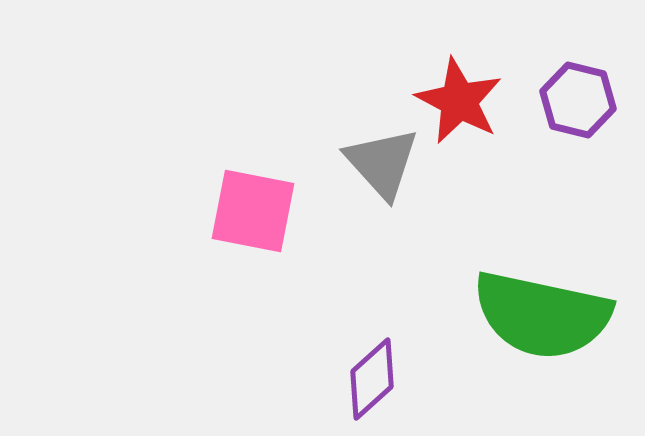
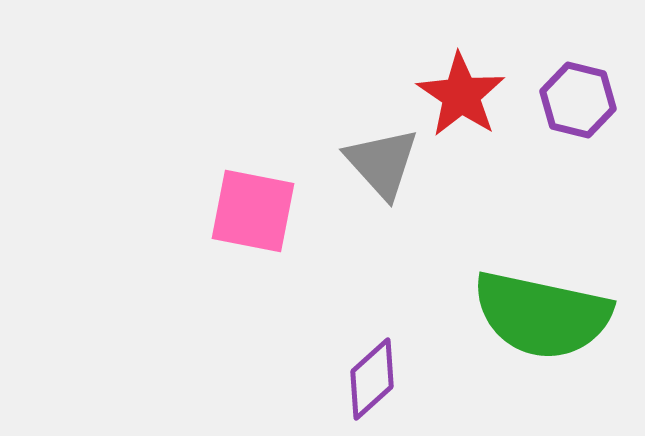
red star: moved 2 px right, 6 px up; rotated 6 degrees clockwise
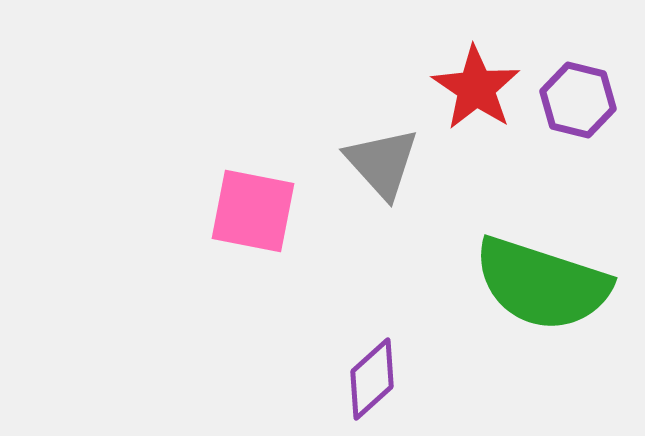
red star: moved 15 px right, 7 px up
green semicircle: moved 31 px up; rotated 6 degrees clockwise
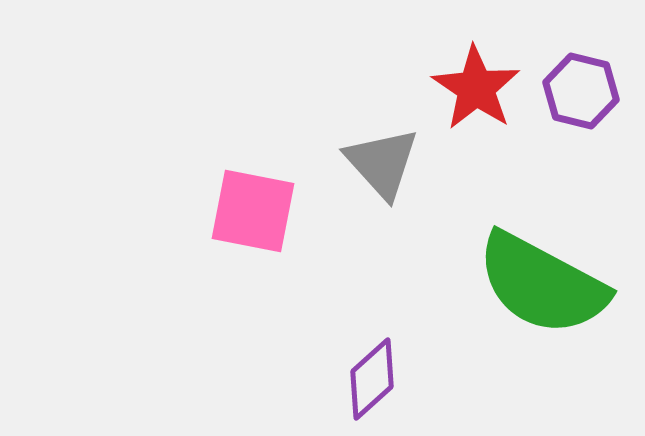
purple hexagon: moved 3 px right, 9 px up
green semicircle: rotated 10 degrees clockwise
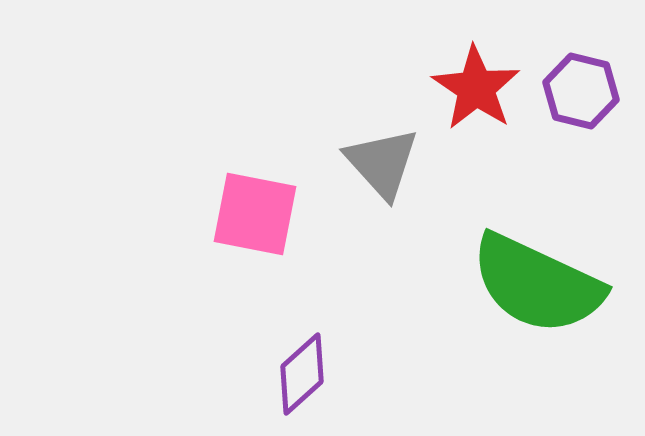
pink square: moved 2 px right, 3 px down
green semicircle: moved 5 px left; rotated 3 degrees counterclockwise
purple diamond: moved 70 px left, 5 px up
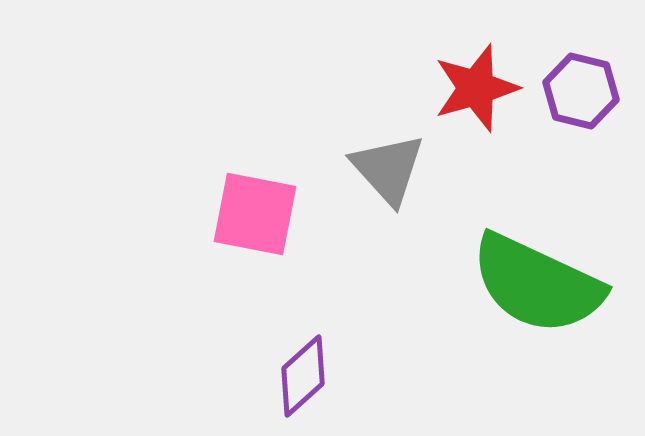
red star: rotated 22 degrees clockwise
gray triangle: moved 6 px right, 6 px down
purple diamond: moved 1 px right, 2 px down
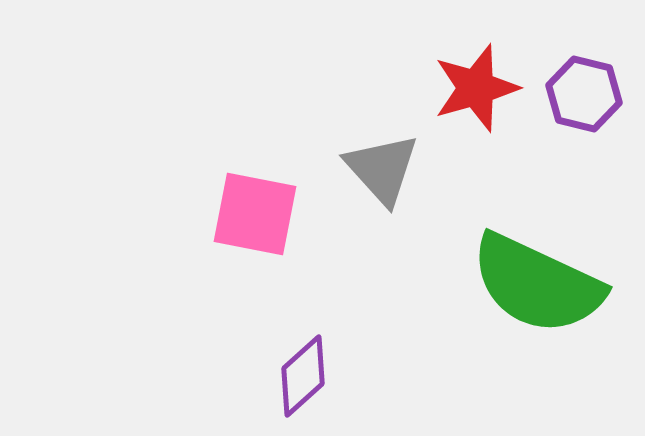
purple hexagon: moved 3 px right, 3 px down
gray triangle: moved 6 px left
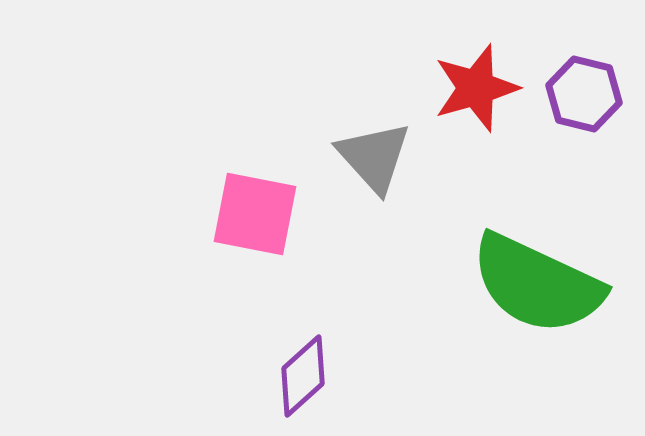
gray triangle: moved 8 px left, 12 px up
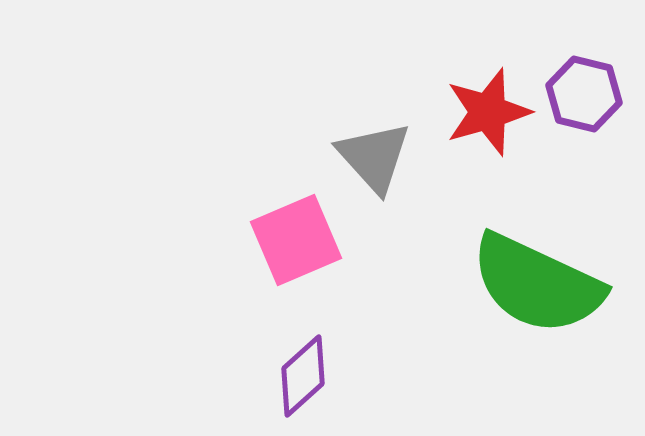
red star: moved 12 px right, 24 px down
pink square: moved 41 px right, 26 px down; rotated 34 degrees counterclockwise
